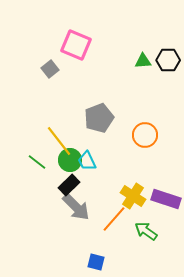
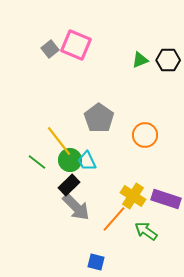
green triangle: moved 3 px left, 1 px up; rotated 18 degrees counterclockwise
gray square: moved 20 px up
gray pentagon: rotated 16 degrees counterclockwise
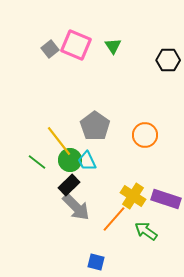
green triangle: moved 27 px left, 14 px up; rotated 42 degrees counterclockwise
gray pentagon: moved 4 px left, 8 px down
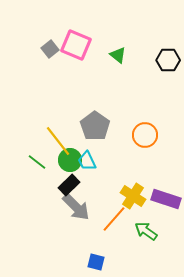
green triangle: moved 5 px right, 9 px down; rotated 18 degrees counterclockwise
yellow line: moved 1 px left
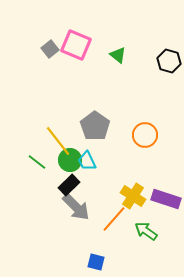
black hexagon: moved 1 px right, 1 px down; rotated 15 degrees clockwise
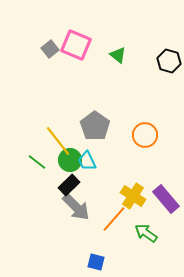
purple rectangle: rotated 32 degrees clockwise
green arrow: moved 2 px down
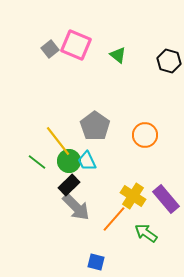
green circle: moved 1 px left, 1 px down
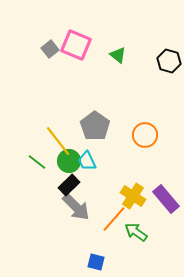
green arrow: moved 10 px left, 1 px up
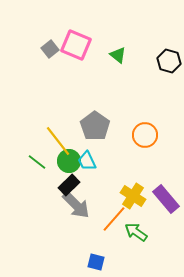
gray arrow: moved 2 px up
